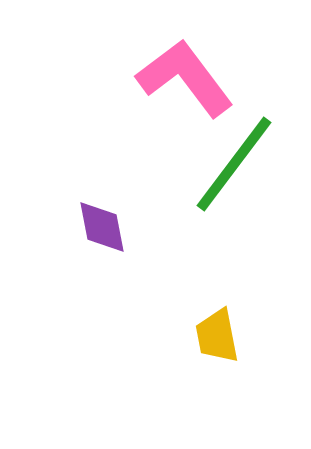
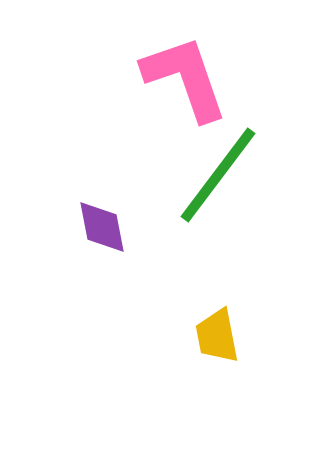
pink L-shape: rotated 18 degrees clockwise
green line: moved 16 px left, 11 px down
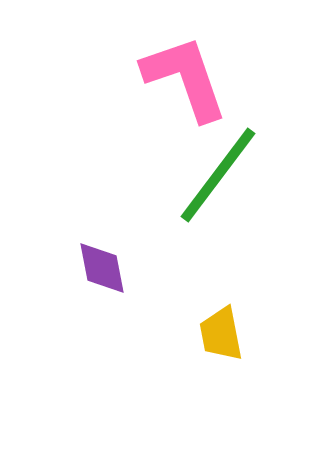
purple diamond: moved 41 px down
yellow trapezoid: moved 4 px right, 2 px up
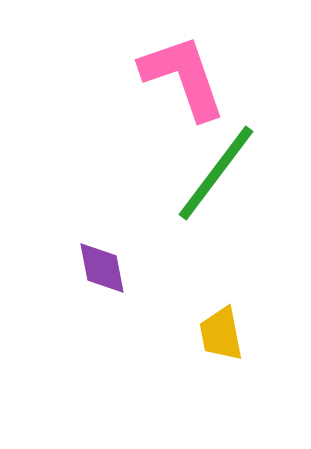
pink L-shape: moved 2 px left, 1 px up
green line: moved 2 px left, 2 px up
